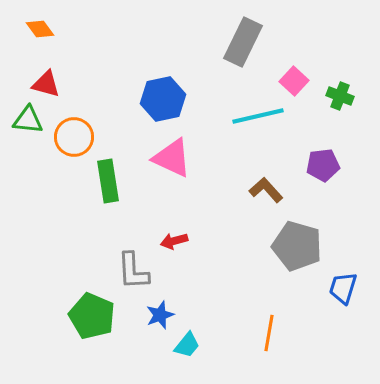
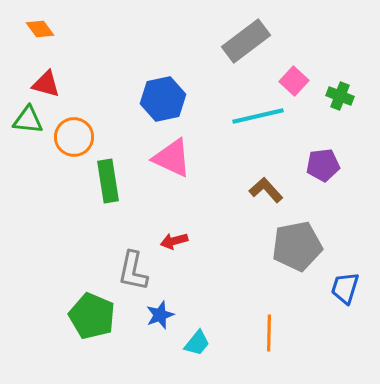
gray rectangle: moved 3 px right, 1 px up; rotated 27 degrees clockwise
gray pentagon: rotated 27 degrees counterclockwise
gray L-shape: rotated 15 degrees clockwise
blue trapezoid: moved 2 px right
orange line: rotated 9 degrees counterclockwise
cyan trapezoid: moved 10 px right, 2 px up
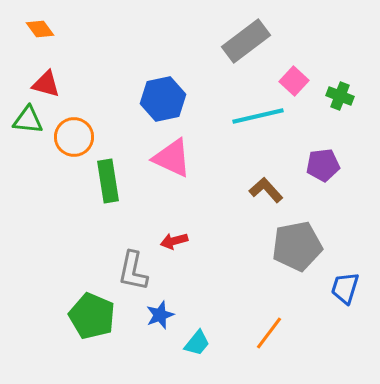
orange line: rotated 36 degrees clockwise
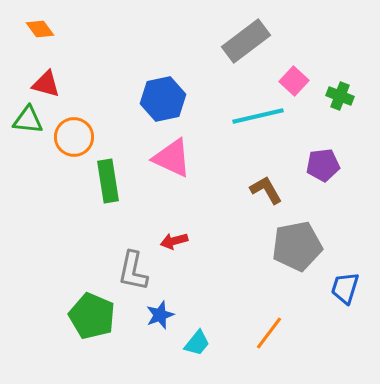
brown L-shape: rotated 12 degrees clockwise
